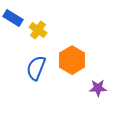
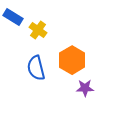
blue rectangle: moved 1 px up
blue semicircle: rotated 35 degrees counterclockwise
purple star: moved 13 px left
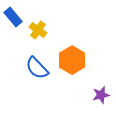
blue rectangle: rotated 18 degrees clockwise
blue semicircle: moved 1 px right; rotated 30 degrees counterclockwise
purple star: moved 16 px right, 7 px down; rotated 12 degrees counterclockwise
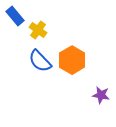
blue rectangle: moved 2 px right, 1 px up
blue semicircle: moved 3 px right, 7 px up
purple star: rotated 24 degrees clockwise
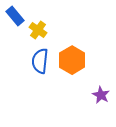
blue semicircle: rotated 50 degrees clockwise
purple star: rotated 18 degrees clockwise
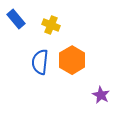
blue rectangle: moved 1 px right, 3 px down
yellow cross: moved 13 px right, 5 px up; rotated 12 degrees counterclockwise
blue semicircle: moved 1 px down
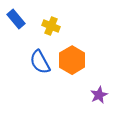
yellow cross: moved 1 px down
blue semicircle: rotated 35 degrees counterclockwise
purple star: moved 2 px left; rotated 18 degrees clockwise
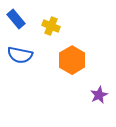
blue semicircle: moved 20 px left, 7 px up; rotated 50 degrees counterclockwise
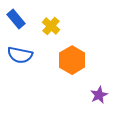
yellow cross: rotated 18 degrees clockwise
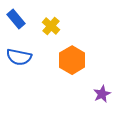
blue semicircle: moved 1 px left, 2 px down
purple star: moved 3 px right, 1 px up
